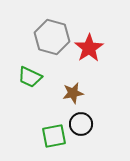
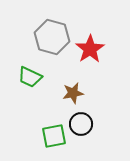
red star: moved 1 px right, 1 px down
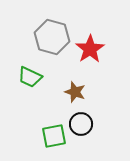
brown star: moved 2 px right, 1 px up; rotated 30 degrees clockwise
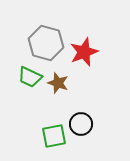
gray hexagon: moved 6 px left, 6 px down
red star: moved 6 px left, 3 px down; rotated 12 degrees clockwise
brown star: moved 17 px left, 9 px up
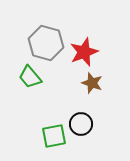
green trapezoid: rotated 25 degrees clockwise
brown star: moved 34 px right
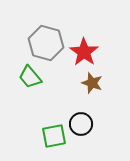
red star: rotated 16 degrees counterclockwise
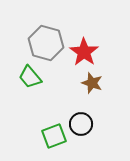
green square: rotated 10 degrees counterclockwise
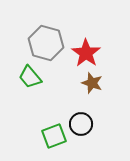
red star: moved 2 px right, 1 px down
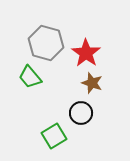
black circle: moved 11 px up
green square: rotated 10 degrees counterclockwise
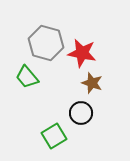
red star: moved 4 px left; rotated 24 degrees counterclockwise
green trapezoid: moved 3 px left
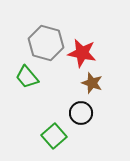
green square: rotated 10 degrees counterclockwise
